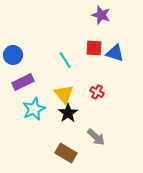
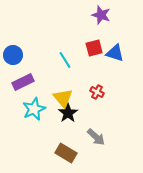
red square: rotated 18 degrees counterclockwise
yellow triangle: moved 1 px left, 4 px down
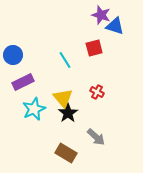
blue triangle: moved 27 px up
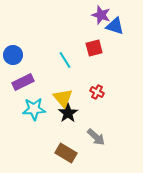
cyan star: rotated 20 degrees clockwise
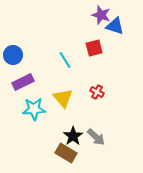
black star: moved 5 px right, 23 px down
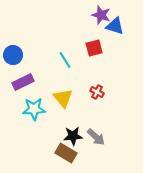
black star: rotated 30 degrees clockwise
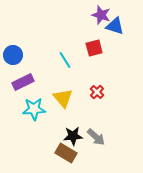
red cross: rotated 16 degrees clockwise
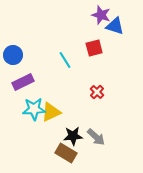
yellow triangle: moved 12 px left, 14 px down; rotated 45 degrees clockwise
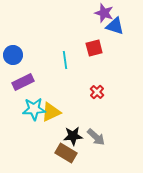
purple star: moved 3 px right, 2 px up
cyan line: rotated 24 degrees clockwise
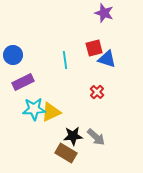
blue triangle: moved 8 px left, 33 px down
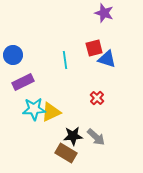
red cross: moved 6 px down
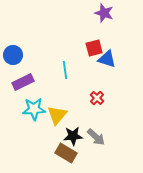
cyan line: moved 10 px down
yellow triangle: moved 6 px right, 3 px down; rotated 25 degrees counterclockwise
